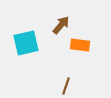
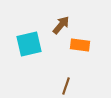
cyan square: moved 3 px right, 1 px down
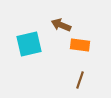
brown arrow: rotated 108 degrees counterclockwise
brown line: moved 14 px right, 6 px up
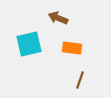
brown arrow: moved 3 px left, 7 px up
orange rectangle: moved 8 px left, 3 px down
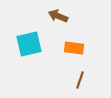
brown arrow: moved 2 px up
orange rectangle: moved 2 px right
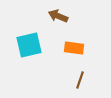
cyan square: moved 1 px down
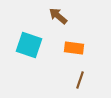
brown arrow: rotated 18 degrees clockwise
cyan square: rotated 32 degrees clockwise
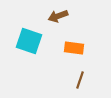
brown arrow: rotated 60 degrees counterclockwise
cyan square: moved 4 px up
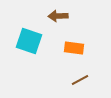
brown arrow: rotated 18 degrees clockwise
brown line: rotated 42 degrees clockwise
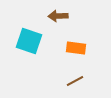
orange rectangle: moved 2 px right
brown line: moved 5 px left, 1 px down
